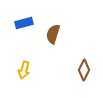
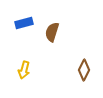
brown semicircle: moved 1 px left, 2 px up
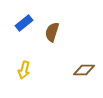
blue rectangle: rotated 24 degrees counterclockwise
brown diamond: rotated 65 degrees clockwise
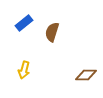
brown diamond: moved 2 px right, 5 px down
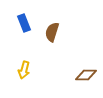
blue rectangle: rotated 72 degrees counterclockwise
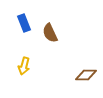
brown semicircle: moved 2 px left, 1 px down; rotated 42 degrees counterclockwise
yellow arrow: moved 4 px up
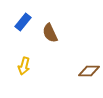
blue rectangle: moved 1 px left, 1 px up; rotated 60 degrees clockwise
brown diamond: moved 3 px right, 4 px up
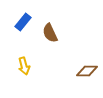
yellow arrow: rotated 30 degrees counterclockwise
brown diamond: moved 2 px left
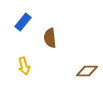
brown semicircle: moved 5 px down; rotated 18 degrees clockwise
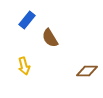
blue rectangle: moved 4 px right, 2 px up
brown semicircle: rotated 24 degrees counterclockwise
